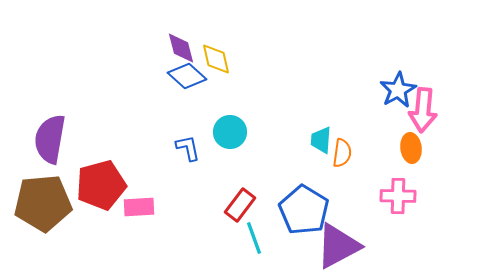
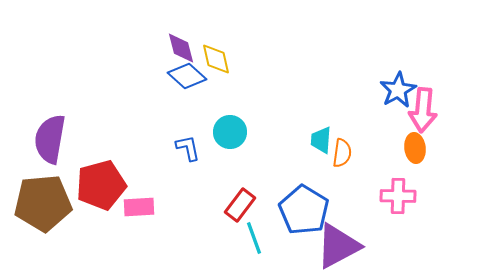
orange ellipse: moved 4 px right
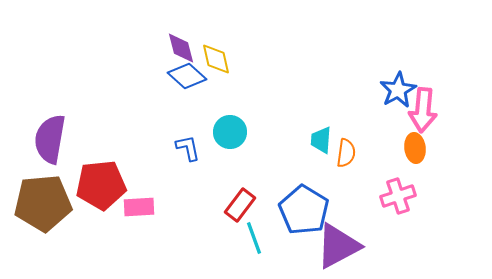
orange semicircle: moved 4 px right
red pentagon: rotated 9 degrees clockwise
pink cross: rotated 20 degrees counterclockwise
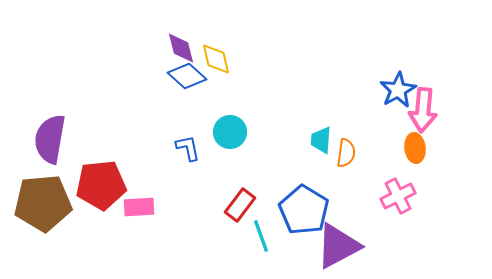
pink cross: rotated 8 degrees counterclockwise
cyan line: moved 7 px right, 2 px up
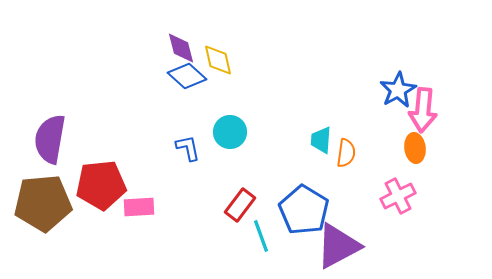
yellow diamond: moved 2 px right, 1 px down
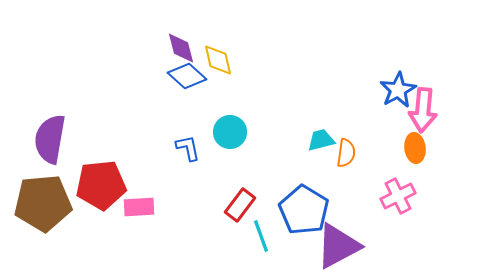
cyan trapezoid: rotated 72 degrees clockwise
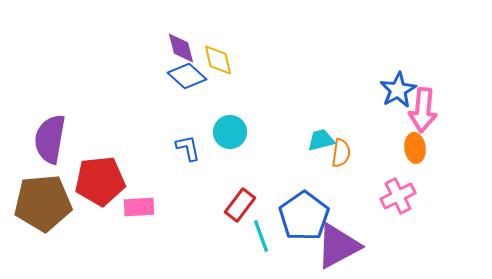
orange semicircle: moved 5 px left
red pentagon: moved 1 px left, 4 px up
blue pentagon: moved 6 px down; rotated 6 degrees clockwise
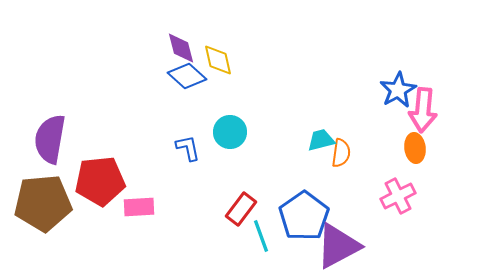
red rectangle: moved 1 px right, 4 px down
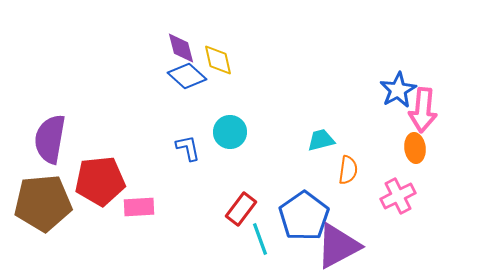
orange semicircle: moved 7 px right, 17 px down
cyan line: moved 1 px left, 3 px down
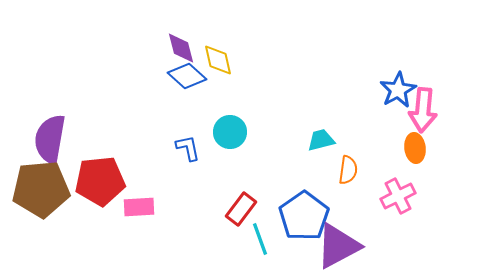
brown pentagon: moved 2 px left, 14 px up
